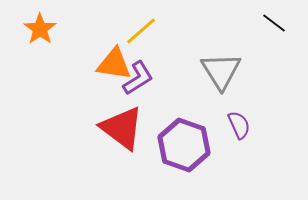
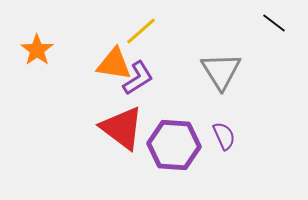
orange star: moved 3 px left, 21 px down
purple semicircle: moved 15 px left, 11 px down
purple hexagon: moved 10 px left; rotated 15 degrees counterclockwise
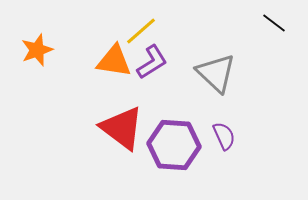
orange star: rotated 16 degrees clockwise
orange triangle: moved 3 px up
gray triangle: moved 5 px left, 2 px down; rotated 15 degrees counterclockwise
purple L-shape: moved 14 px right, 16 px up
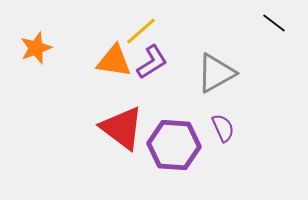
orange star: moved 1 px left, 2 px up
gray triangle: rotated 48 degrees clockwise
purple semicircle: moved 1 px left, 8 px up
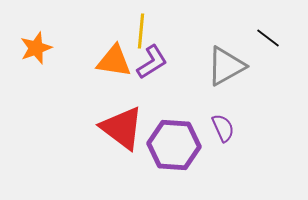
black line: moved 6 px left, 15 px down
yellow line: rotated 44 degrees counterclockwise
gray triangle: moved 10 px right, 7 px up
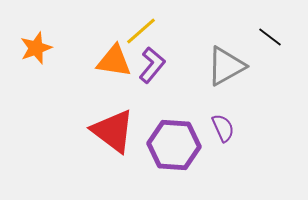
yellow line: rotated 44 degrees clockwise
black line: moved 2 px right, 1 px up
purple L-shape: moved 3 px down; rotated 18 degrees counterclockwise
red triangle: moved 9 px left, 3 px down
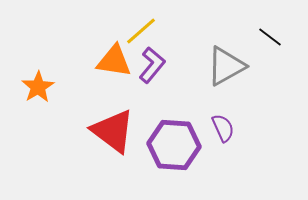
orange star: moved 2 px right, 39 px down; rotated 12 degrees counterclockwise
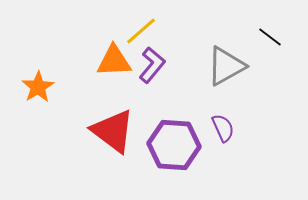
orange triangle: rotated 12 degrees counterclockwise
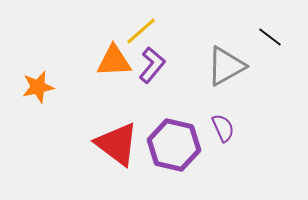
orange star: rotated 20 degrees clockwise
red triangle: moved 4 px right, 13 px down
purple hexagon: rotated 9 degrees clockwise
